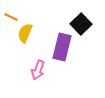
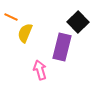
black square: moved 3 px left, 2 px up
pink arrow: moved 2 px right; rotated 144 degrees clockwise
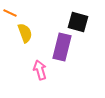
orange line: moved 1 px left, 4 px up
black square: rotated 30 degrees counterclockwise
yellow semicircle: rotated 138 degrees clockwise
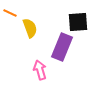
black square: rotated 20 degrees counterclockwise
yellow semicircle: moved 5 px right, 5 px up
purple rectangle: rotated 8 degrees clockwise
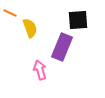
black square: moved 2 px up
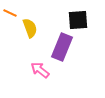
pink arrow: rotated 36 degrees counterclockwise
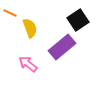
black square: rotated 30 degrees counterclockwise
purple rectangle: rotated 28 degrees clockwise
pink arrow: moved 12 px left, 6 px up
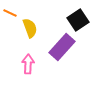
purple rectangle: rotated 8 degrees counterclockwise
pink arrow: rotated 54 degrees clockwise
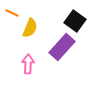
orange line: moved 2 px right
black square: moved 3 px left, 1 px down; rotated 20 degrees counterclockwise
yellow semicircle: rotated 42 degrees clockwise
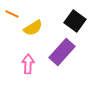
orange line: moved 1 px down
yellow semicircle: moved 3 px right; rotated 36 degrees clockwise
purple rectangle: moved 5 px down
